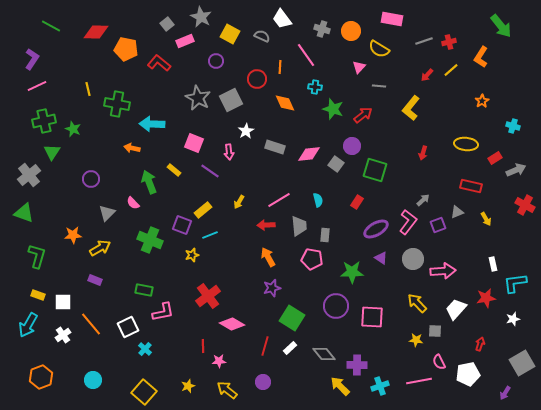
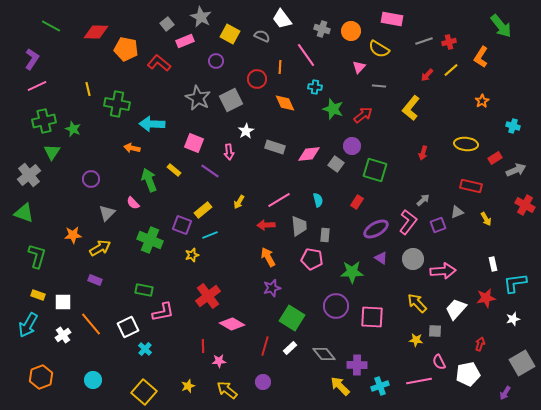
green arrow at (149, 182): moved 2 px up
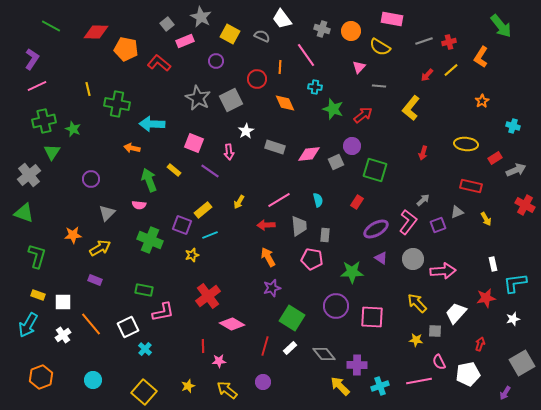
yellow semicircle at (379, 49): moved 1 px right, 2 px up
gray square at (336, 164): moved 2 px up; rotated 28 degrees clockwise
pink semicircle at (133, 203): moved 6 px right, 2 px down; rotated 40 degrees counterclockwise
white trapezoid at (456, 309): moved 4 px down
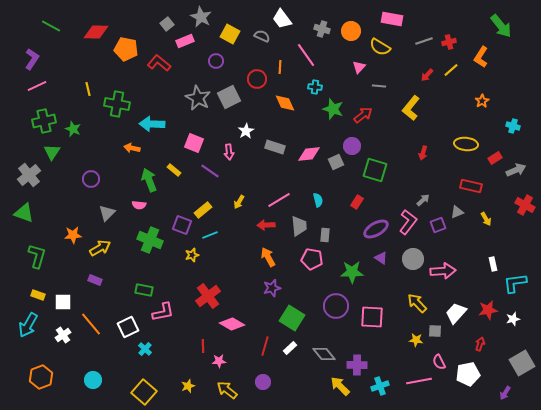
gray square at (231, 100): moved 2 px left, 3 px up
red star at (486, 298): moved 2 px right, 12 px down
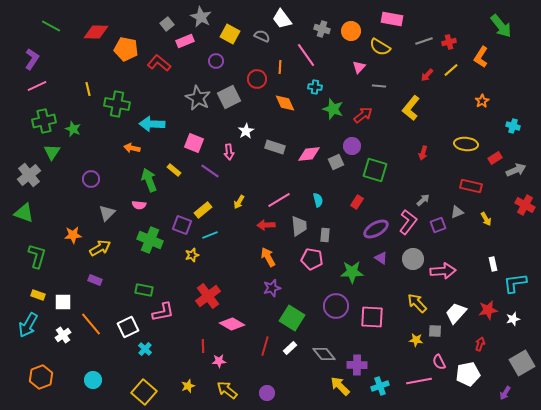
purple circle at (263, 382): moved 4 px right, 11 px down
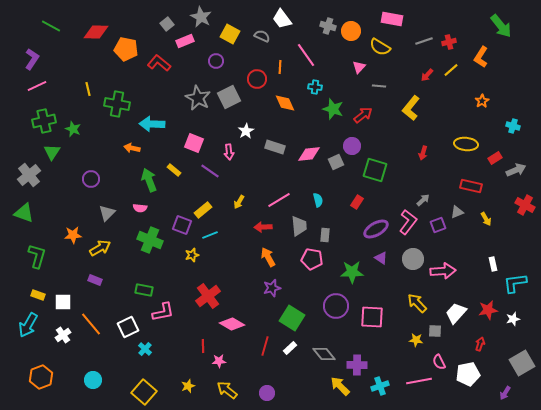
gray cross at (322, 29): moved 6 px right, 3 px up
pink semicircle at (139, 205): moved 1 px right, 3 px down
red arrow at (266, 225): moved 3 px left, 2 px down
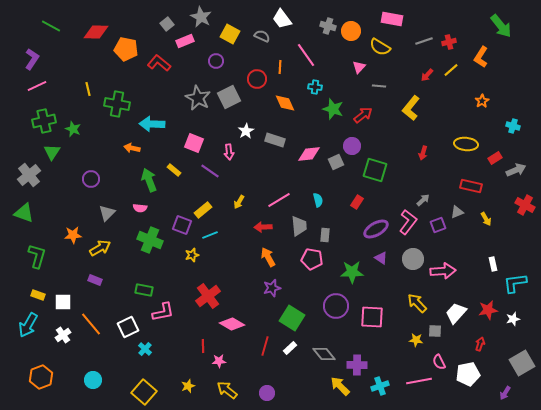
gray rectangle at (275, 147): moved 7 px up
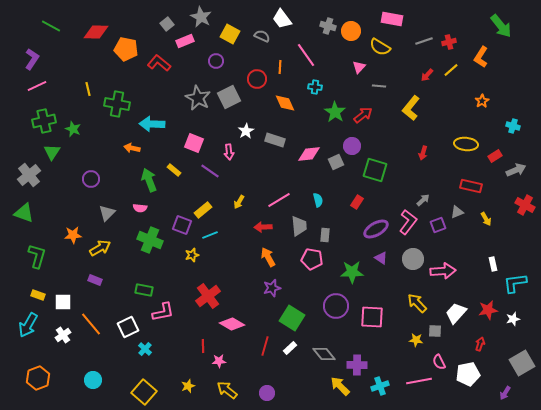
green star at (333, 109): moved 2 px right, 3 px down; rotated 15 degrees clockwise
red rectangle at (495, 158): moved 2 px up
orange hexagon at (41, 377): moved 3 px left, 1 px down
